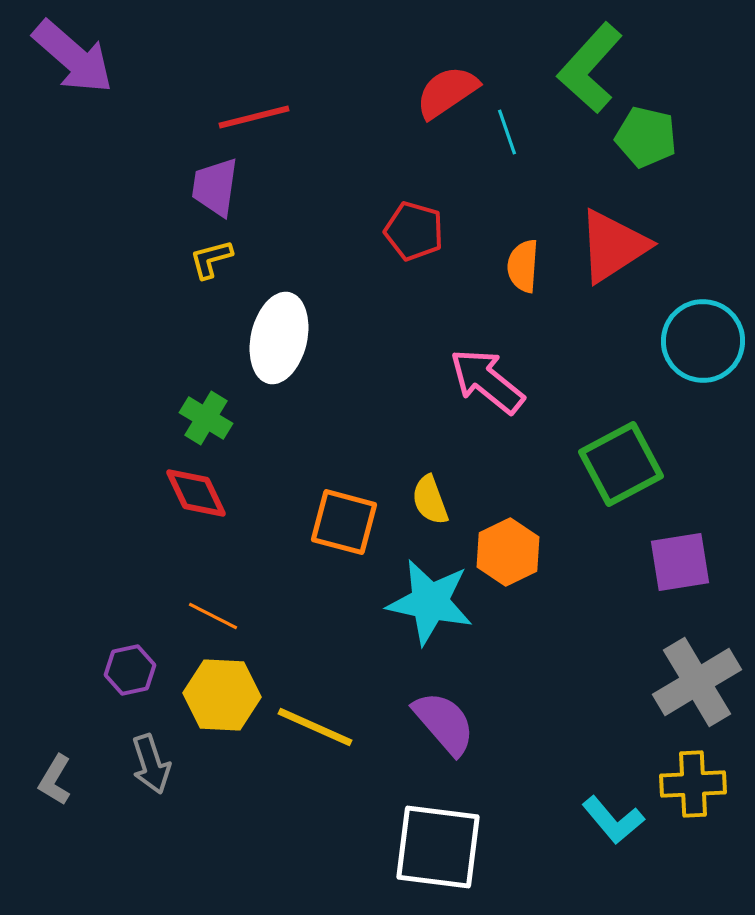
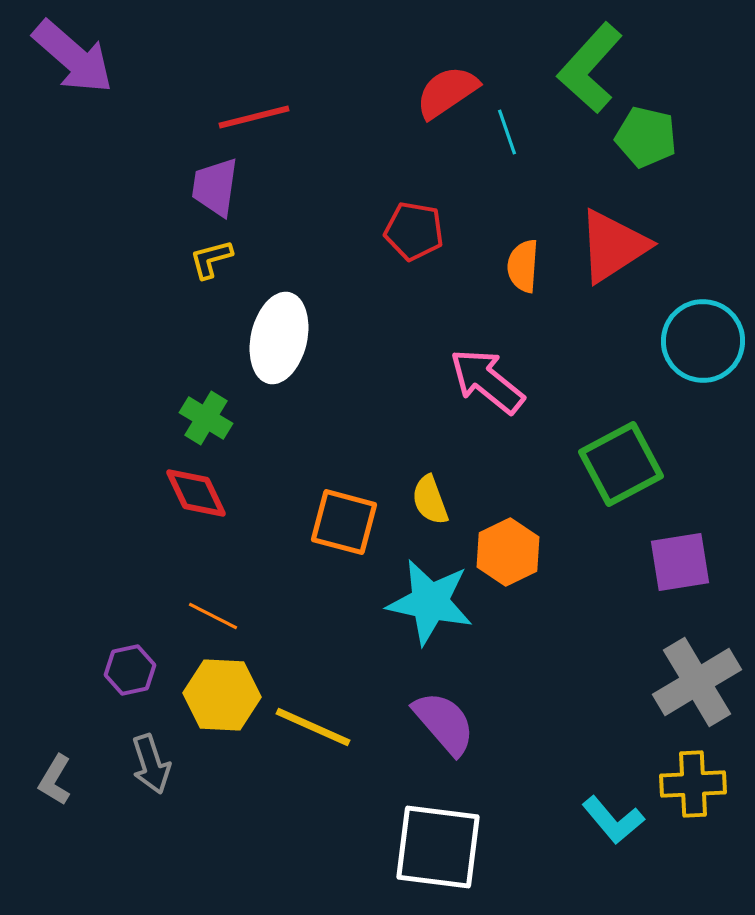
red pentagon: rotated 6 degrees counterclockwise
yellow line: moved 2 px left
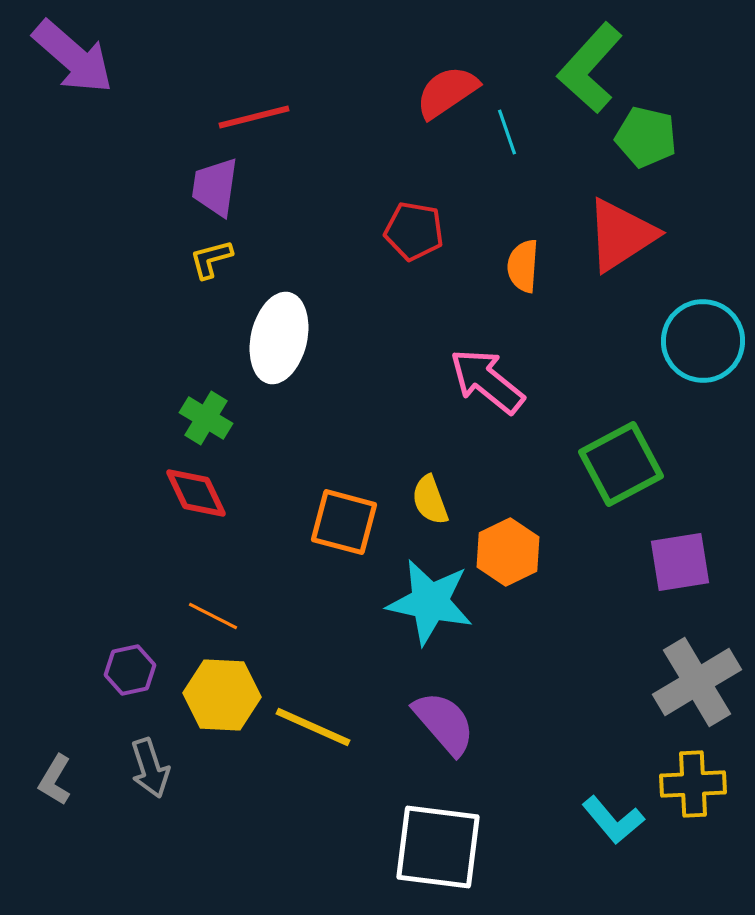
red triangle: moved 8 px right, 11 px up
gray arrow: moved 1 px left, 4 px down
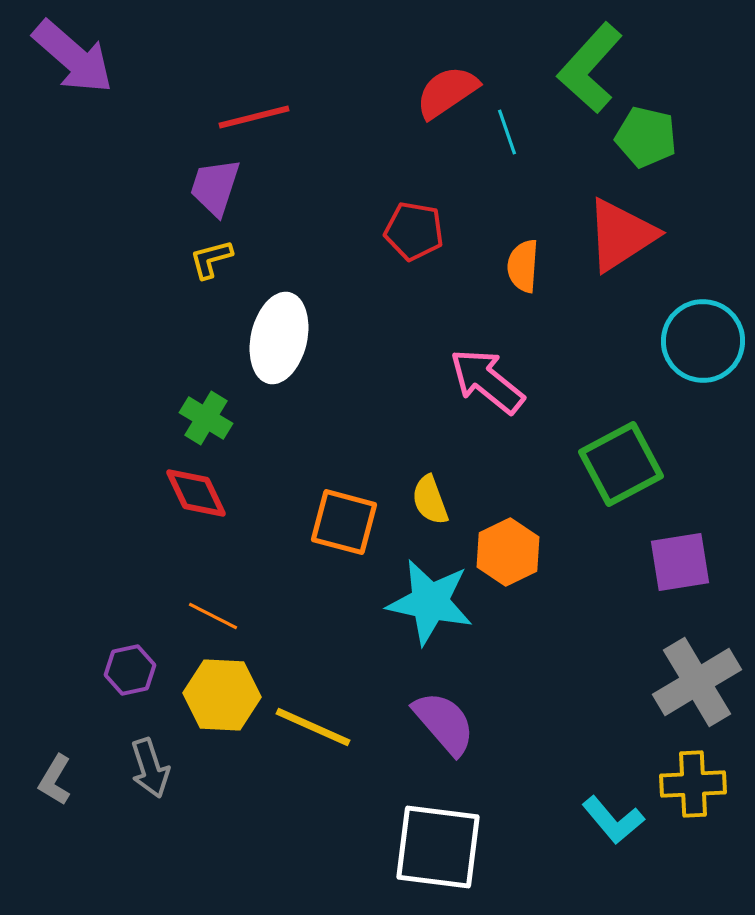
purple trapezoid: rotated 10 degrees clockwise
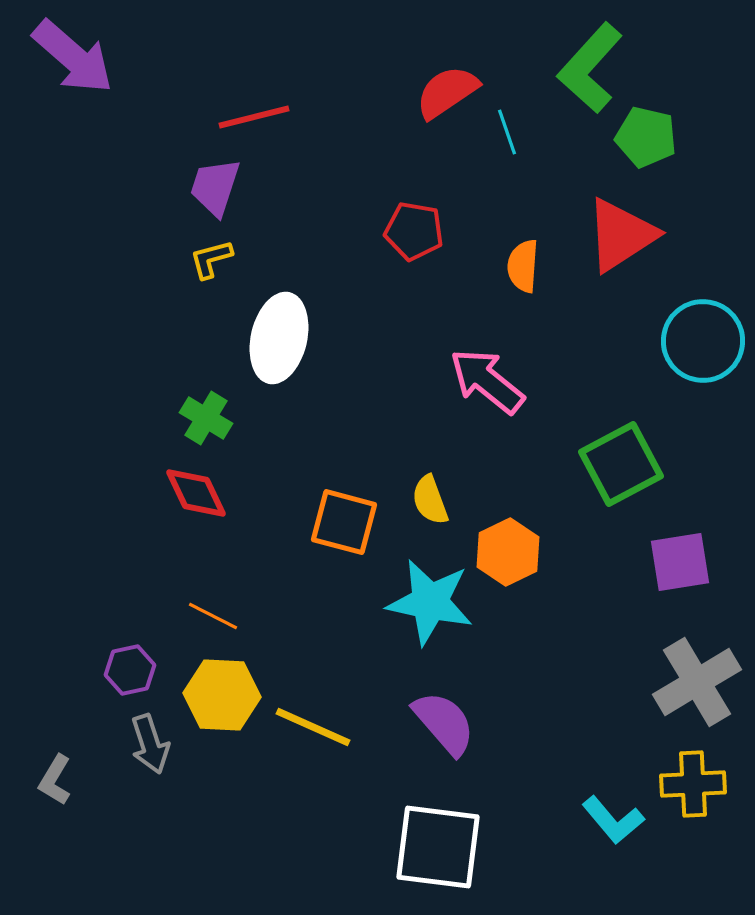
gray arrow: moved 24 px up
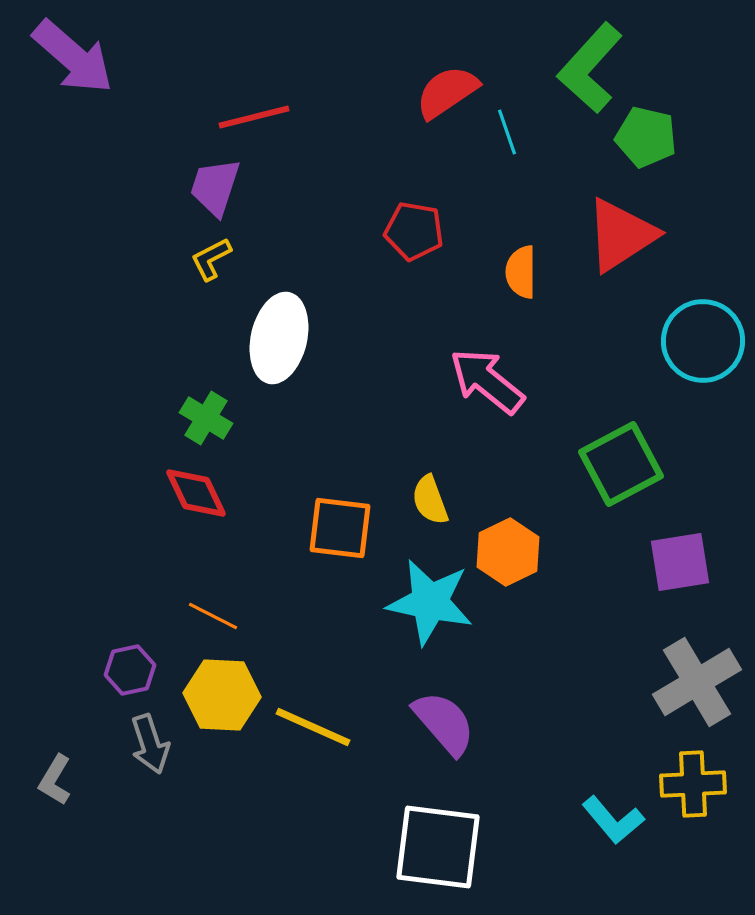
yellow L-shape: rotated 12 degrees counterclockwise
orange semicircle: moved 2 px left, 6 px down; rotated 4 degrees counterclockwise
orange square: moved 4 px left, 6 px down; rotated 8 degrees counterclockwise
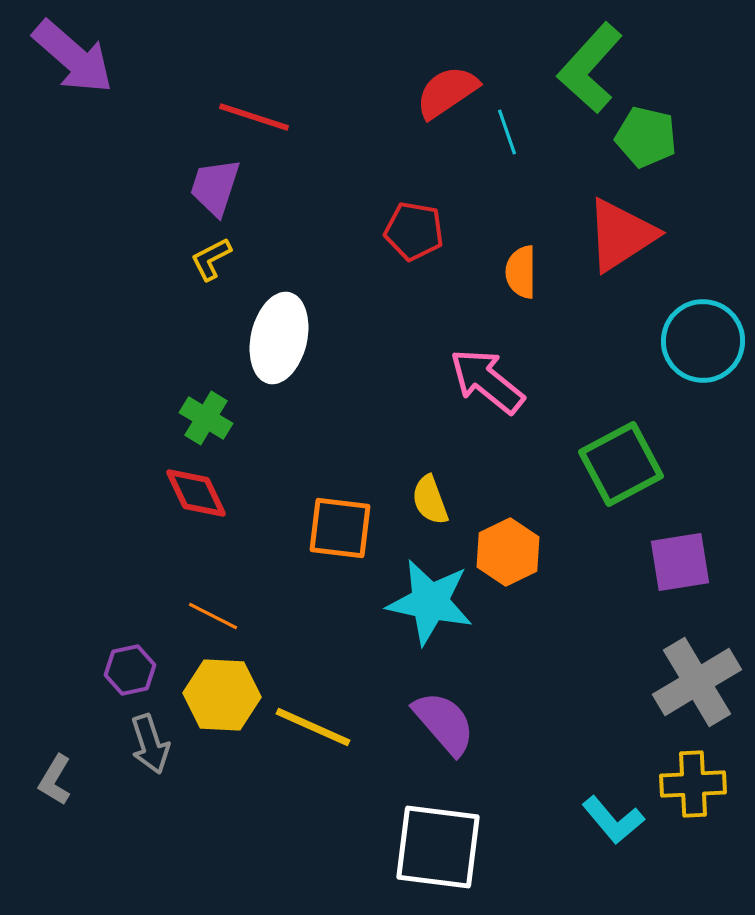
red line: rotated 32 degrees clockwise
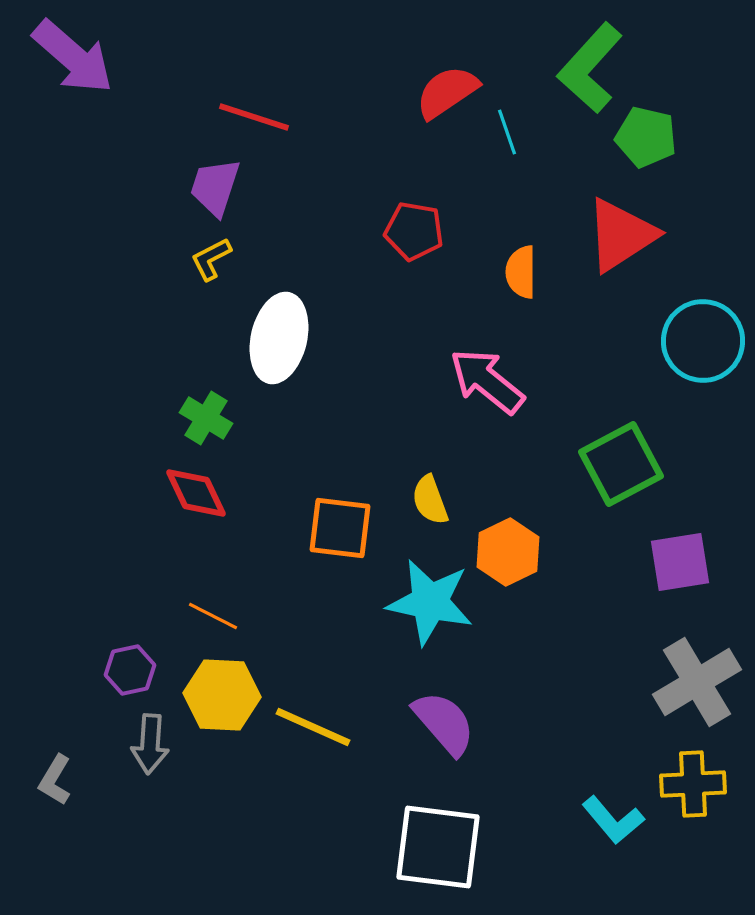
gray arrow: rotated 22 degrees clockwise
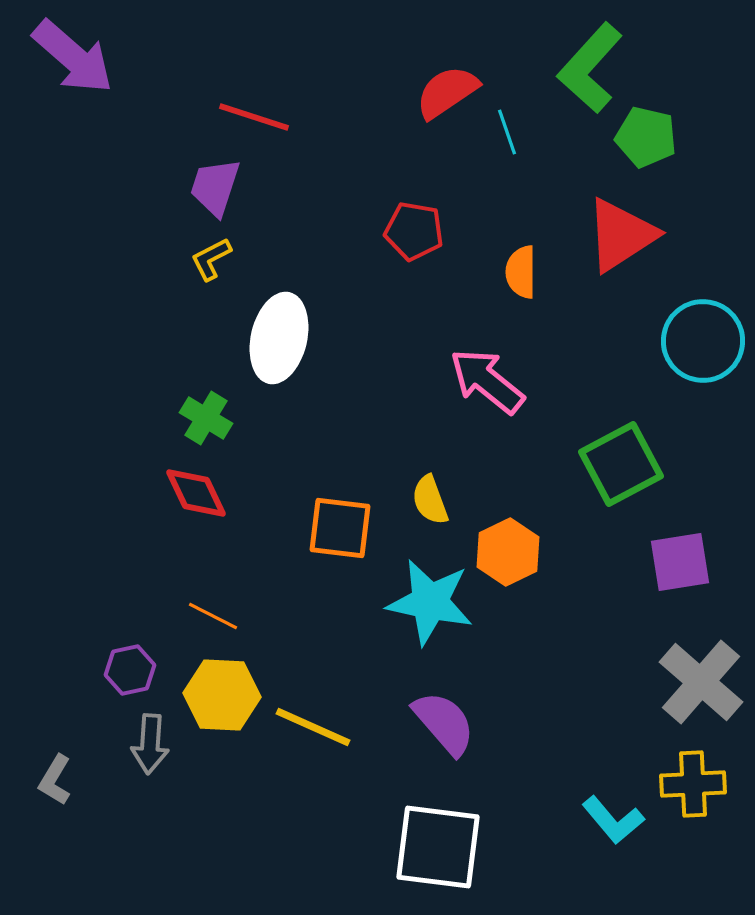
gray cross: moved 4 px right; rotated 18 degrees counterclockwise
